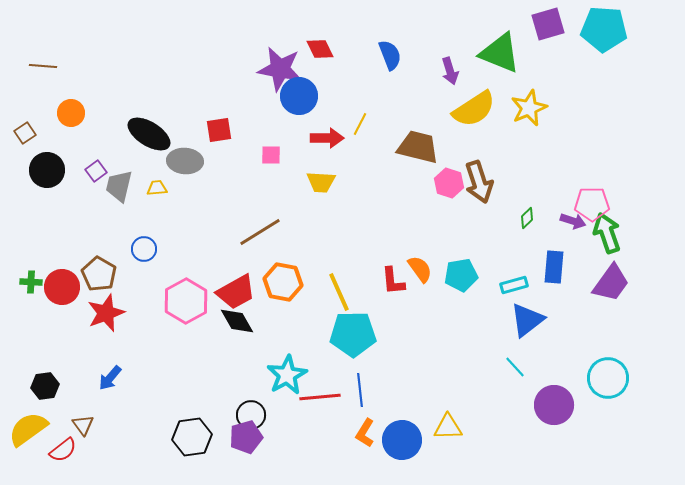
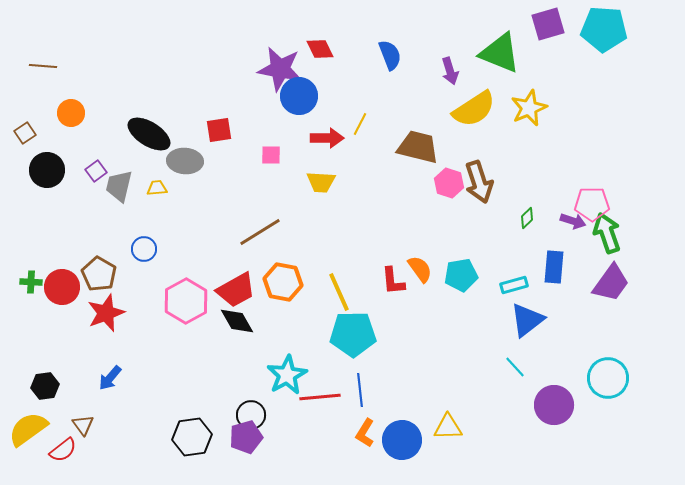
red trapezoid at (236, 292): moved 2 px up
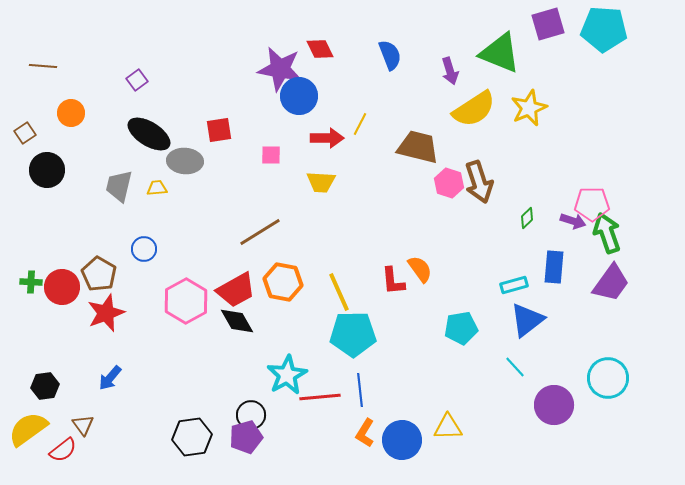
purple square at (96, 171): moved 41 px right, 91 px up
cyan pentagon at (461, 275): moved 53 px down
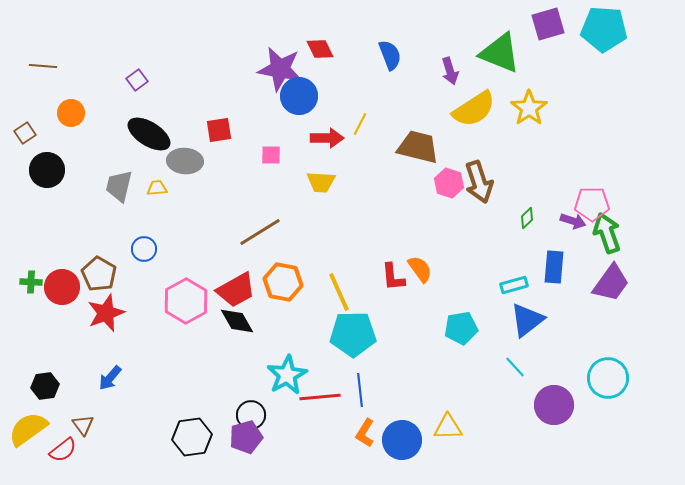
yellow star at (529, 108): rotated 12 degrees counterclockwise
red L-shape at (393, 281): moved 4 px up
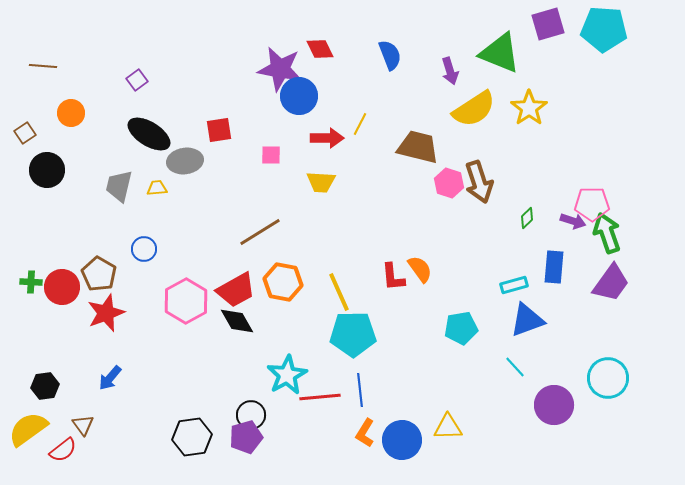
gray ellipse at (185, 161): rotated 12 degrees counterclockwise
blue triangle at (527, 320): rotated 18 degrees clockwise
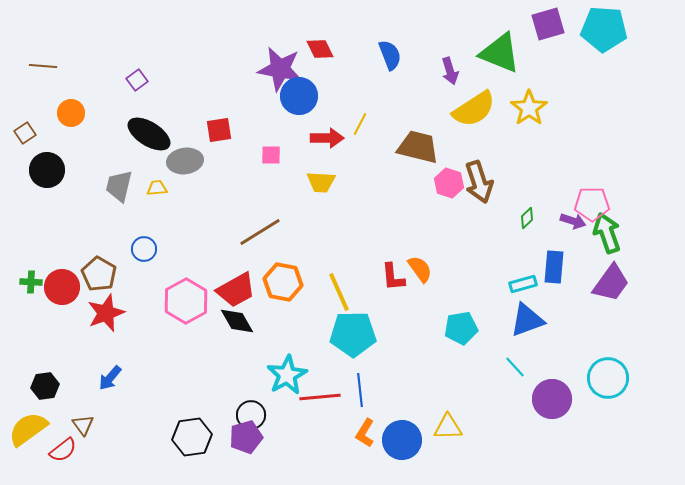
cyan rectangle at (514, 285): moved 9 px right, 1 px up
purple circle at (554, 405): moved 2 px left, 6 px up
